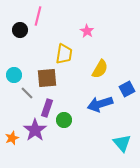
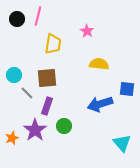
black circle: moved 3 px left, 11 px up
yellow trapezoid: moved 11 px left, 10 px up
yellow semicircle: moved 1 px left, 5 px up; rotated 114 degrees counterclockwise
blue square: rotated 35 degrees clockwise
purple rectangle: moved 2 px up
green circle: moved 6 px down
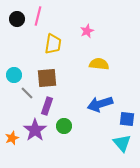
pink star: rotated 16 degrees clockwise
blue square: moved 30 px down
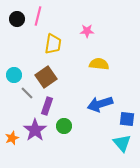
pink star: rotated 24 degrees clockwise
brown square: moved 1 px left, 1 px up; rotated 30 degrees counterclockwise
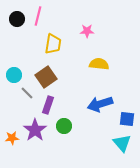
purple rectangle: moved 1 px right, 1 px up
orange star: rotated 16 degrees clockwise
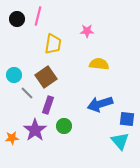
cyan triangle: moved 2 px left, 2 px up
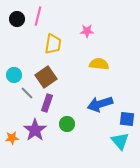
purple rectangle: moved 1 px left, 2 px up
green circle: moved 3 px right, 2 px up
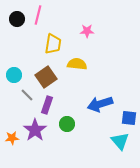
pink line: moved 1 px up
yellow semicircle: moved 22 px left
gray line: moved 2 px down
purple rectangle: moved 2 px down
blue square: moved 2 px right, 1 px up
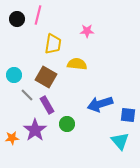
brown square: rotated 25 degrees counterclockwise
purple rectangle: rotated 48 degrees counterclockwise
blue square: moved 1 px left, 3 px up
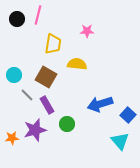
blue square: rotated 35 degrees clockwise
purple star: rotated 20 degrees clockwise
